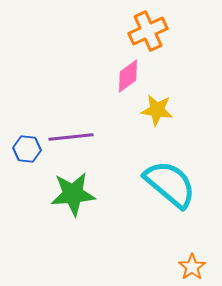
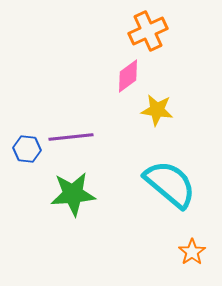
orange star: moved 15 px up
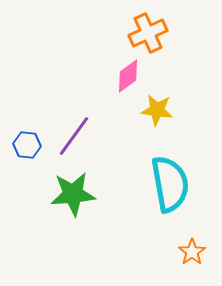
orange cross: moved 2 px down
purple line: moved 3 px right, 1 px up; rotated 48 degrees counterclockwise
blue hexagon: moved 4 px up
cyan semicircle: rotated 40 degrees clockwise
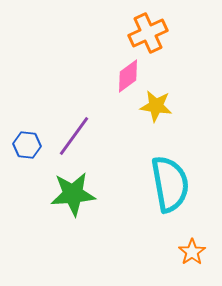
yellow star: moved 1 px left, 4 px up
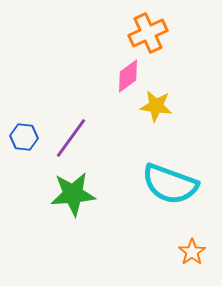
purple line: moved 3 px left, 2 px down
blue hexagon: moved 3 px left, 8 px up
cyan semicircle: rotated 120 degrees clockwise
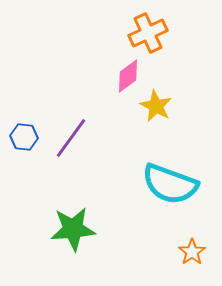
yellow star: rotated 20 degrees clockwise
green star: moved 35 px down
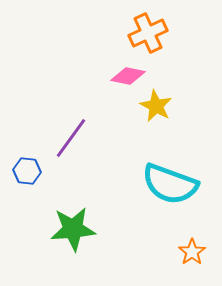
pink diamond: rotated 48 degrees clockwise
blue hexagon: moved 3 px right, 34 px down
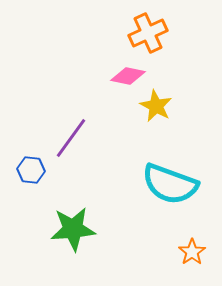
blue hexagon: moved 4 px right, 1 px up
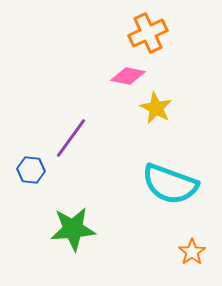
yellow star: moved 2 px down
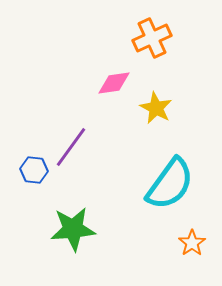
orange cross: moved 4 px right, 5 px down
pink diamond: moved 14 px left, 7 px down; rotated 20 degrees counterclockwise
purple line: moved 9 px down
blue hexagon: moved 3 px right
cyan semicircle: rotated 74 degrees counterclockwise
orange star: moved 9 px up
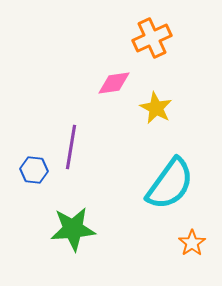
purple line: rotated 27 degrees counterclockwise
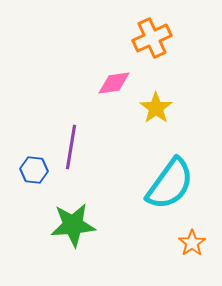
yellow star: rotated 8 degrees clockwise
green star: moved 4 px up
